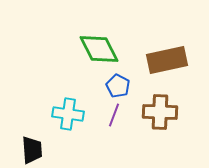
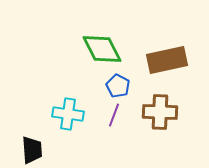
green diamond: moved 3 px right
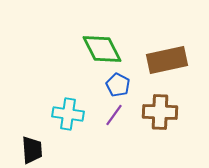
blue pentagon: moved 1 px up
purple line: rotated 15 degrees clockwise
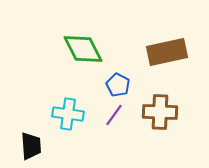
green diamond: moved 19 px left
brown rectangle: moved 8 px up
black trapezoid: moved 1 px left, 4 px up
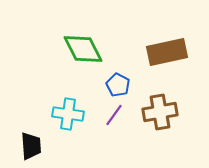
brown cross: rotated 12 degrees counterclockwise
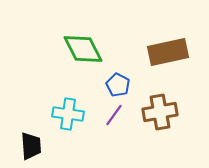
brown rectangle: moved 1 px right
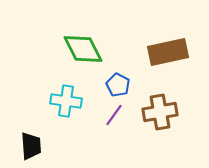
cyan cross: moved 2 px left, 13 px up
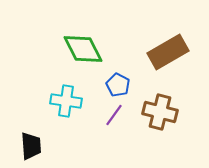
brown rectangle: rotated 18 degrees counterclockwise
brown cross: rotated 24 degrees clockwise
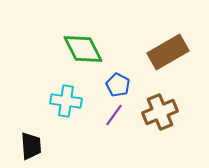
brown cross: rotated 36 degrees counterclockwise
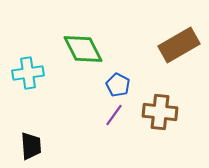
brown rectangle: moved 11 px right, 7 px up
cyan cross: moved 38 px left, 28 px up; rotated 16 degrees counterclockwise
brown cross: rotated 28 degrees clockwise
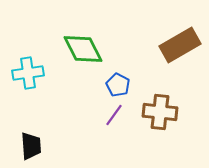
brown rectangle: moved 1 px right
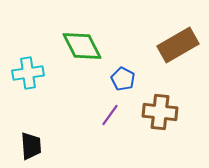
brown rectangle: moved 2 px left
green diamond: moved 1 px left, 3 px up
blue pentagon: moved 5 px right, 6 px up
purple line: moved 4 px left
